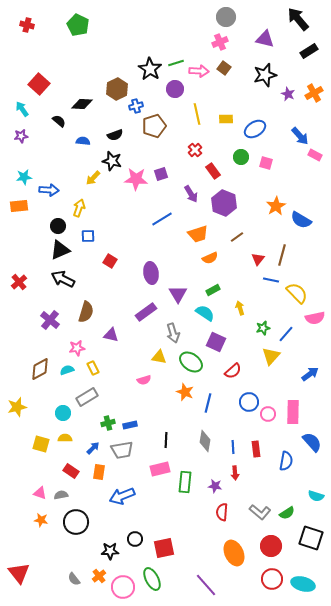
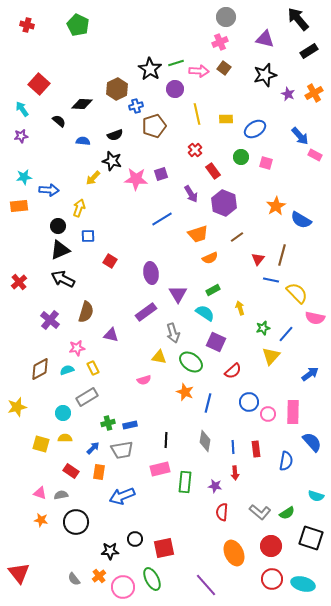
pink semicircle at (315, 318): rotated 24 degrees clockwise
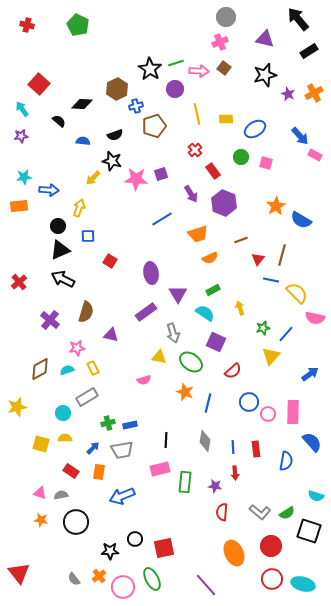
brown line at (237, 237): moved 4 px right, 3 px down; rotated 16 degrees clockwise
black square at (311, 538): moved 2 px left, 7 px up
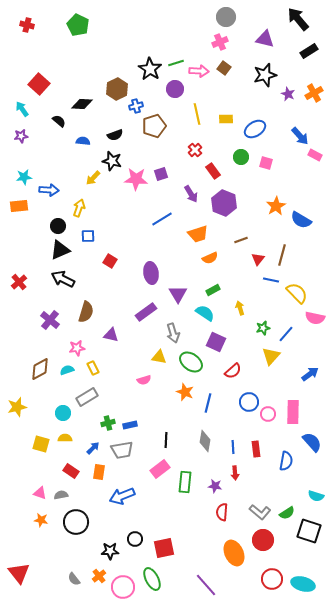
pink rectangle at (160, 469): rotated 24 degrees counterclockwise
red circle at (271, 546): moved 8 px left, 6 px up
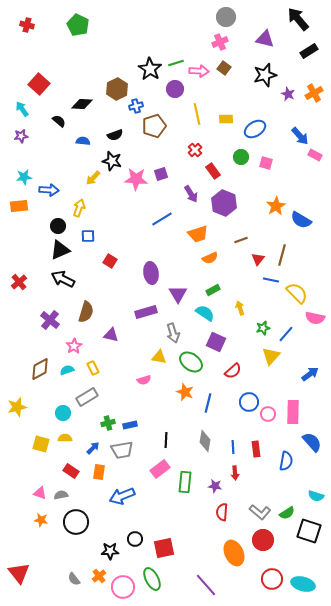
purple rectangle at (146, 312): rotated 20 degrees clockwise
pink star at (77, 348): moved 3 px left, 2 px up; rotated 21 degrees counterclockwise
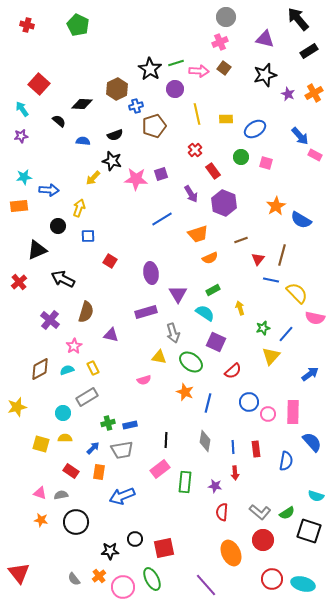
black triangle at (60, 250): moved 23 px left
orange ellipse at (234, 553): moved 3 px left
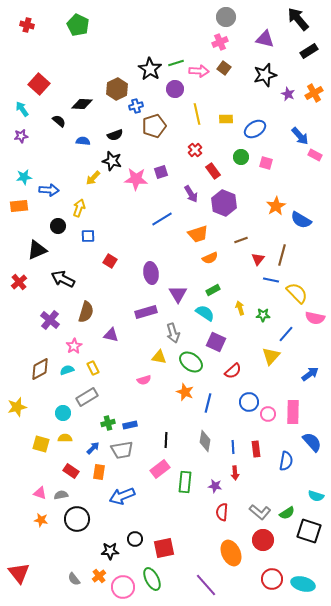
purple square at (161, 174): moved 2 px up
green star at (263, 328): moved 13 px up; rotated 16 degrees clockwise
black circle at (76, 522): moved 1 px right, 3 px up
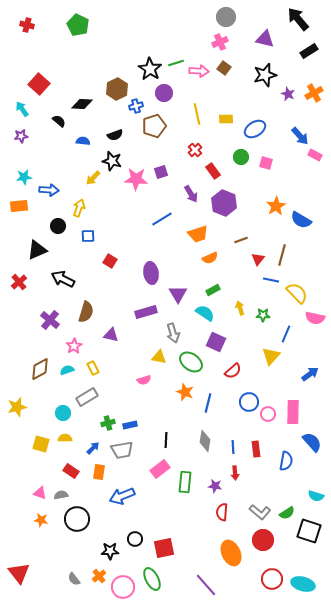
purple circle at (175, 89): moved 11 px left, 4 px down
blue line at (286, 334): rotated 18 degrees counterclockwise
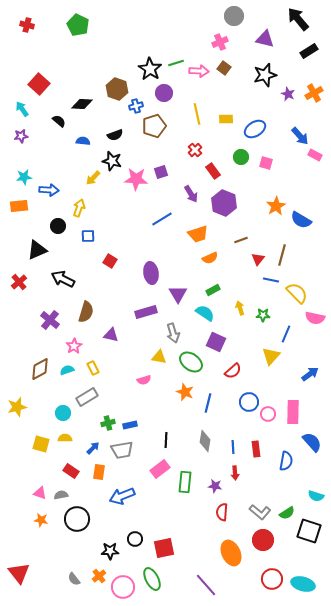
gray circle at (226, 17): moved 8 px right, 1 px up
brown hexagon at (117, 89): rotated 15 degrees counterclockwise
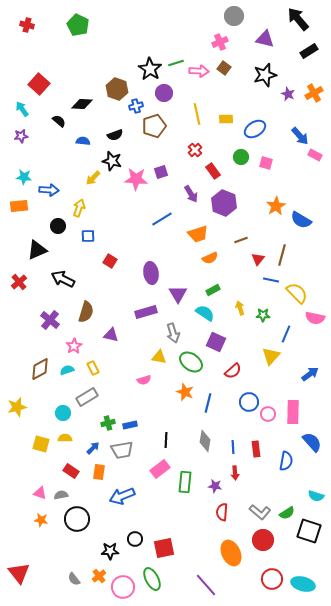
cyan star at (24, 177): rotated 14 degrees clockwise
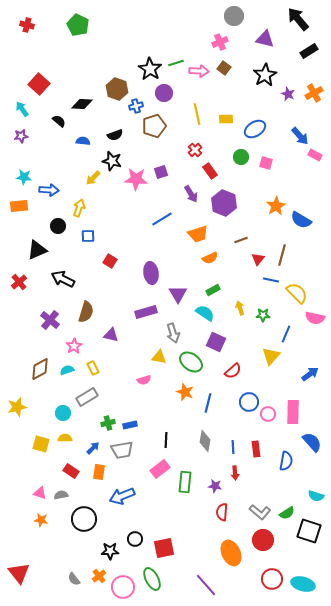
black star at (265, 75): rotated 15 degrees counterclockwise
red rectangle at (213, 171): moved 3 px left
black circle at (77, 519): moved 7 px right
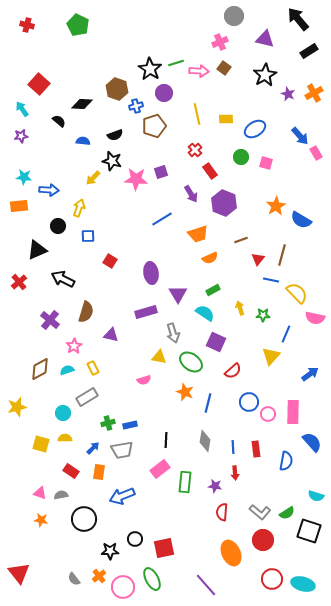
pink rectangle at (315, 155): moved 1 px right, 2 px up; rotated 32 degrees clockwise
